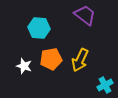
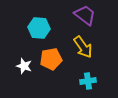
yellow arrow: moved 3 px right, 13 px up; rotated 60 degrees counterclockwise
cyan cross: moved 17 px left, 4 px up; rotated 21 degrees clockwise
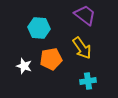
yellow arrow: moved 1 px left, 1 px down
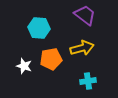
yellow arrow: rotated 70 degrees counterclockwise
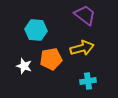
cyan hexagon: moved 3 px left, 2 px down
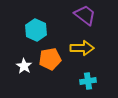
cyan hexagon: rotated 20 degrees clockwise
yellow arrow: rotated 15 degrees clockwise
orange pentagon: moved 1 px left
white star: rotated 14 degrees clockwise
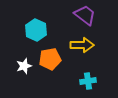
yellow arrow: moved 3 px up
white star: rotated 21 degrees clockwise
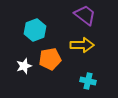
cyan hexagon: moved 1 px left; rotated 15 degrees clockwise
cyan cross: rotated 21 degrees clockwise
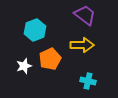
orange pentagon: rotated 15 degrees counterclockwise
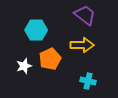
cyan hexagon: moved 1 px right; rotated 20 degrees clockwise
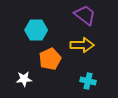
white star: moved 13 px down; rotated 14 degrees clockwise
